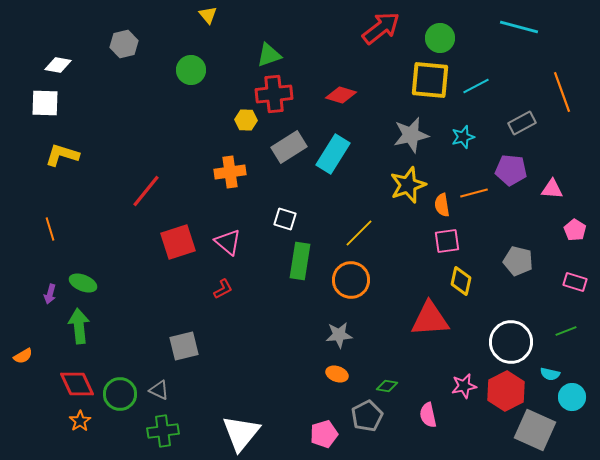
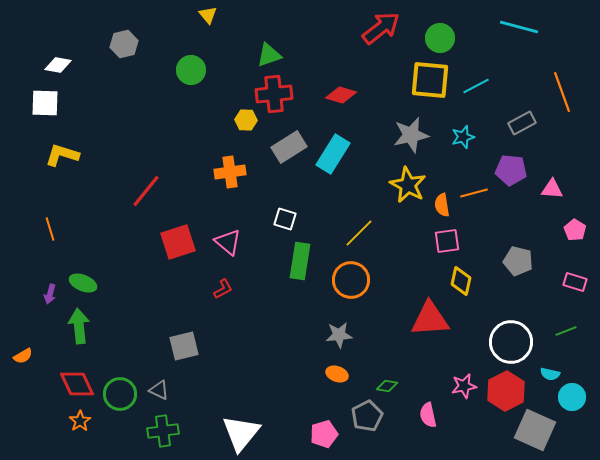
yellow star at (408, 185): rotated 24 degrees counterclockwise
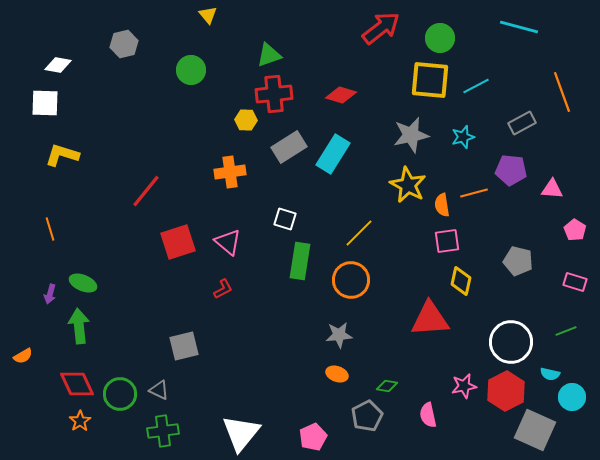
pink pentagon at (324, 434): moved 11 px left, 3 px down; rotated 8 degrees counterclockwise
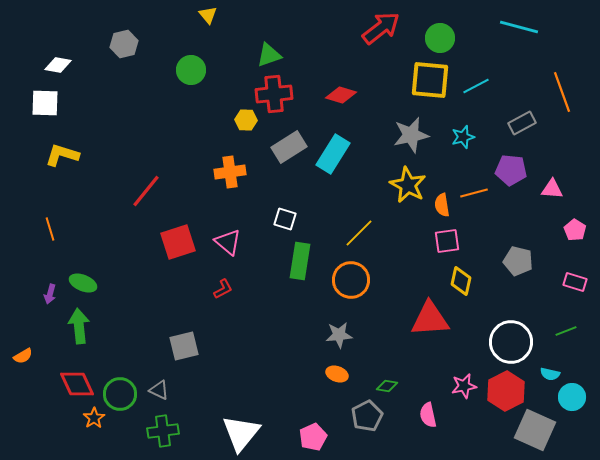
orange star at (80, 421): moved 14 px right, 3 px up
